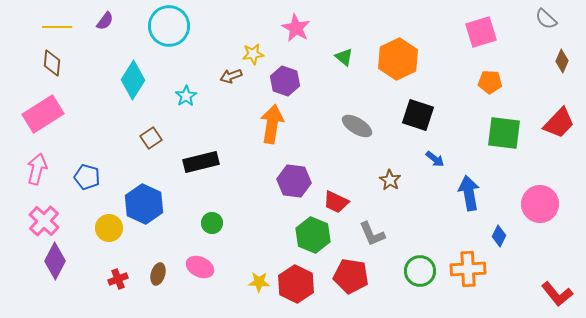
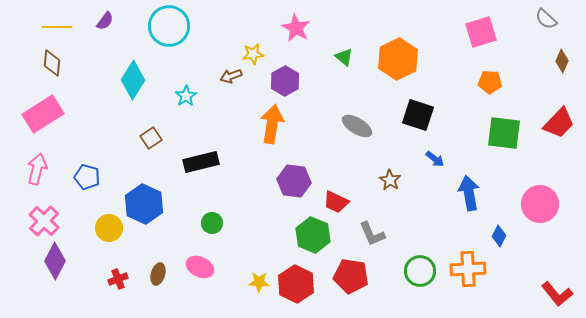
purple hexagon at (285, 81): rotated 12 degrees clockwise
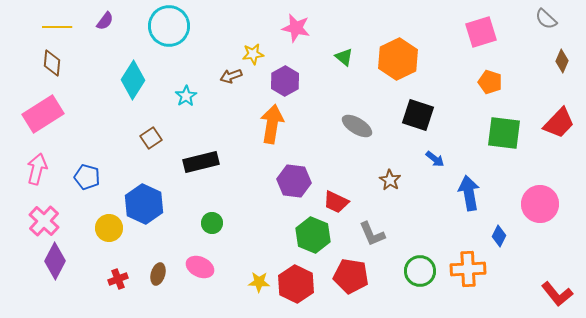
pink star at (296, 28): rotated 16 degrees counterclockwise
orange pentagon at (490, 82): rotated 15 degrees clockwise
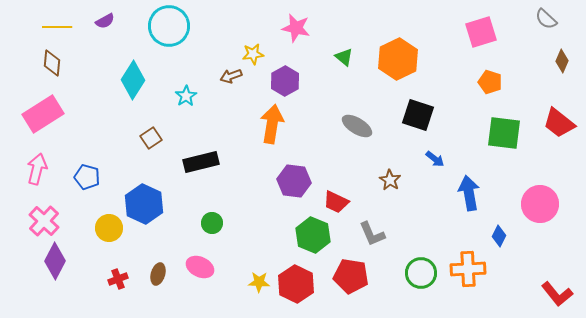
purple semicircle at (105, 21): rotated 24 degrees clockwise
red trapezoid at (559, 123): rotated 84 degrees clockwise
green circle at (420, 271): moved 1 px right, 2 px down
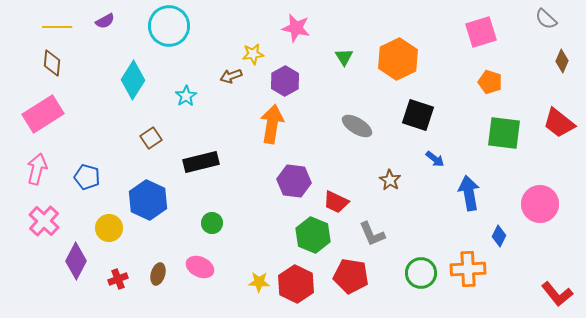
green triangle at (344, 57): rotated 18 degrees clockwise
blue hexagon at (144, 204): moved 4 px right, 4 px up
purple diamond at (55, 261): moved 21 px right
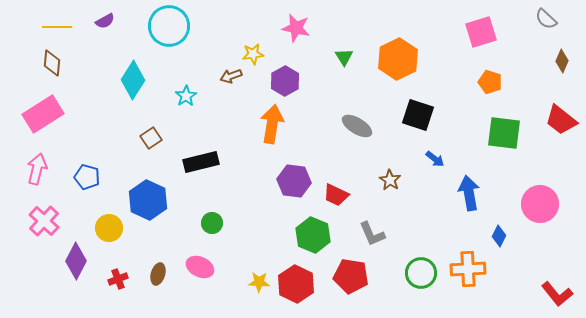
red trapezoid at (559, 123): moved 2 px right, 3 px up
red trapezoid at (336, 202): moved 7 px up
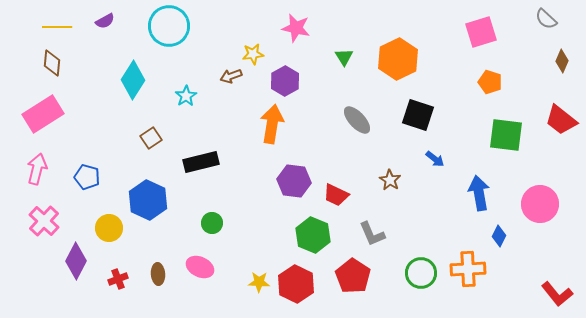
gray ellipse at (357, 126): moved 6 px up; rotated 16 degrees clockwise
green square at (504, 133): moved 2 px right, 2 px down
blue arrow at (469, 193): moved 10 px right
brown ellipse at (158, 274): rotated 20 degrees counterclockwise
red pentagon at (351, 276): moved 2 px right; rotated 24 degrees clockwise
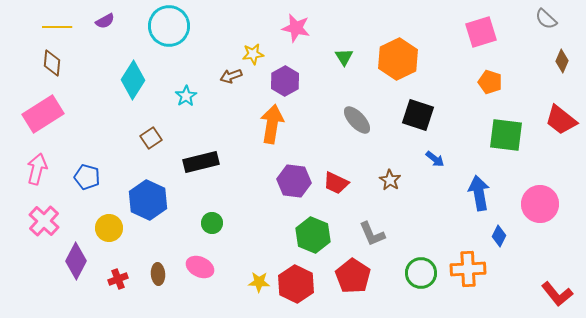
red trapezoid at (336, 195): moved 12 px up
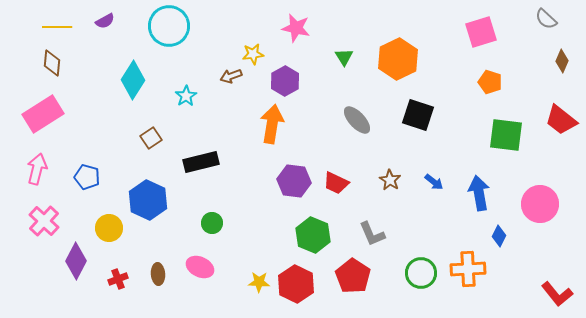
blue arrow at (435, 159): moved 1 px left, 23 px down
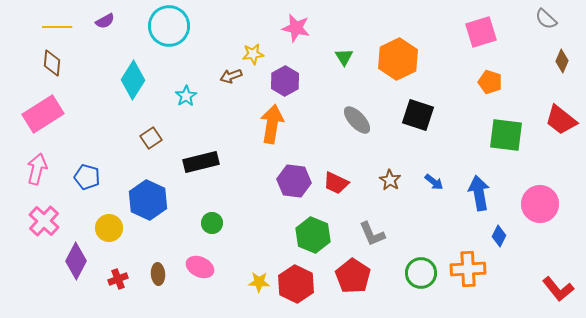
red L-shape at (557, 294): moved 1 px right, 5 px up
